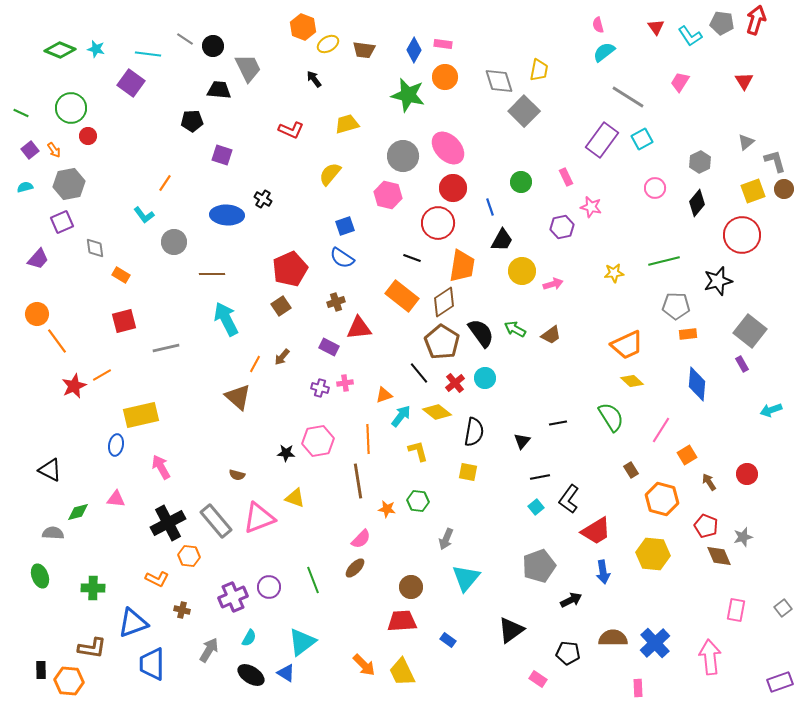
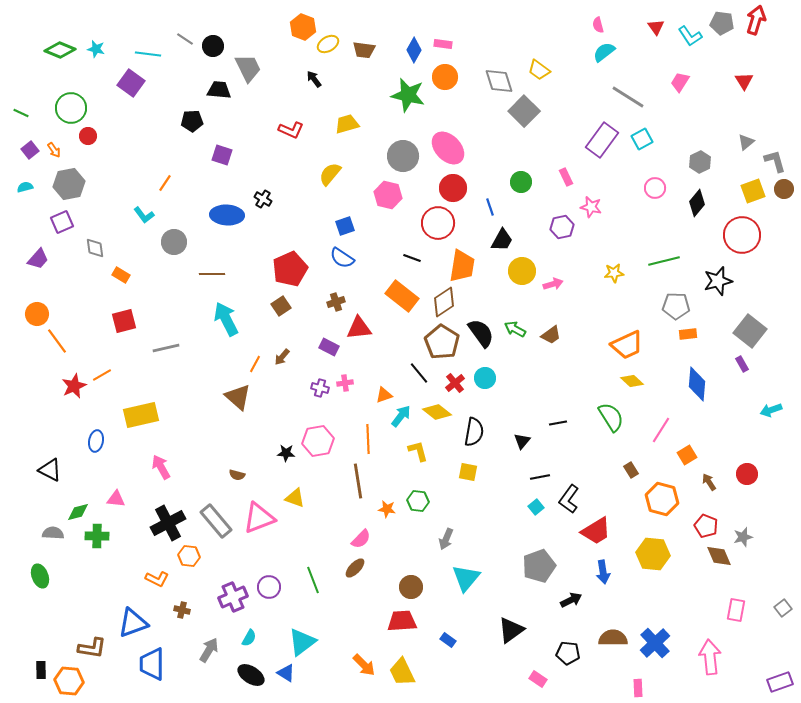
yellow trapezoid at (539, 70): rotated 115 degrees clockwise
blue ellipse at (116, 445): moved 20 px left, 4 px up
green cross at (93, 588): moved 4 px right, 52 px up
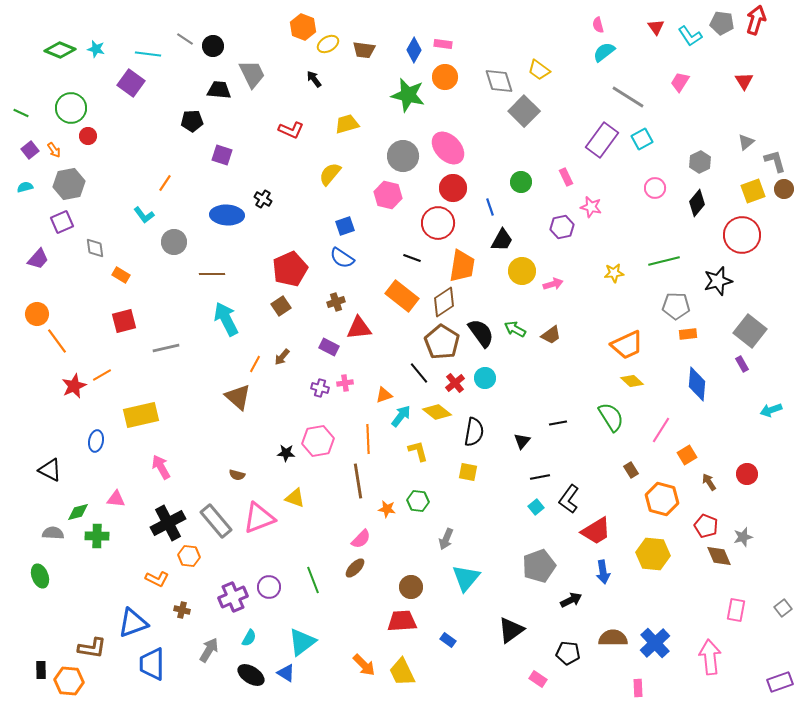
gray trapezoid at (248, 68): moved 4 px right, 6 px down
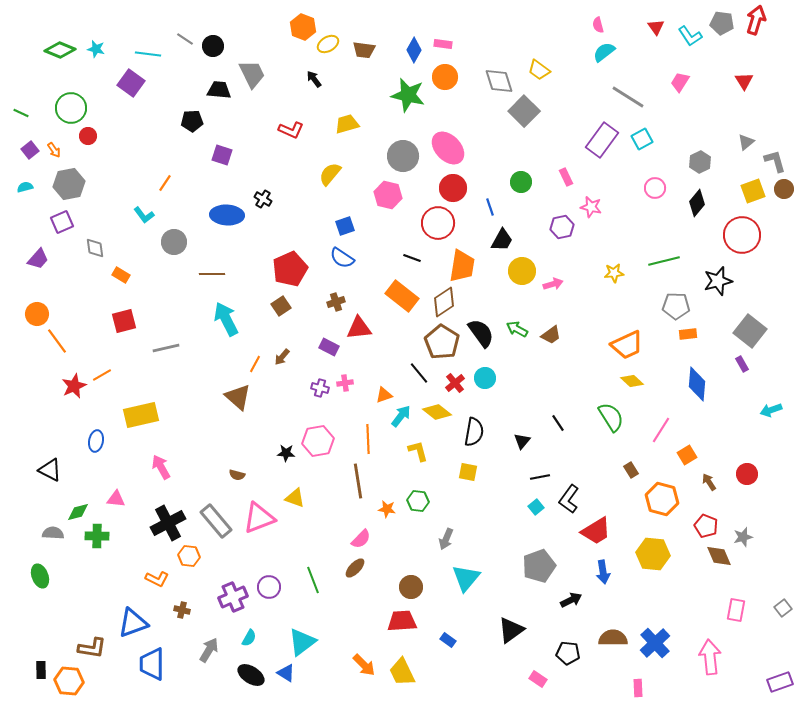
green arrow at (515, 329): moved 2 px right
black line at (558, 423): rotated 66 degrees clockwise
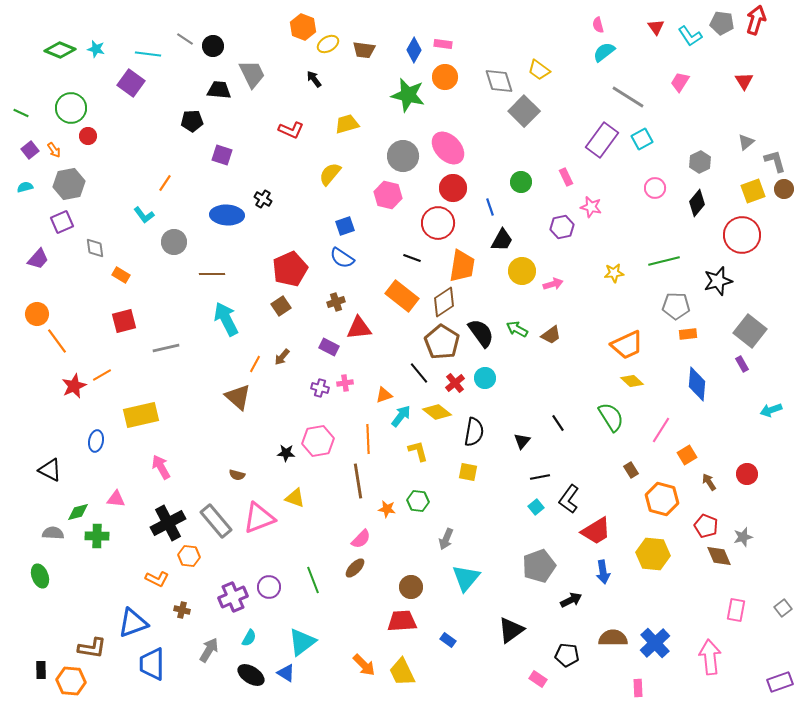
black pentagon at (568, 653): moved 1 px left, 2 px down
orange hexagon at (69, 681): moved 2 px right
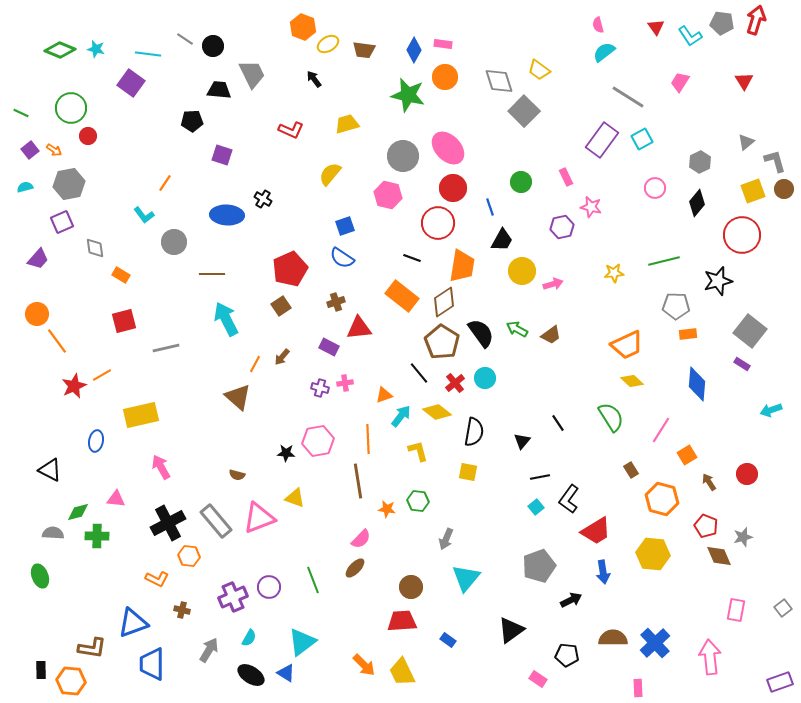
orange arrow at (54, 150): rotated 21 degrees counterclockwise
purple rectangle at (742, 364): rotated 28 degrees counterclockwise
